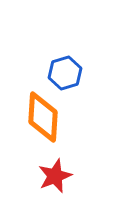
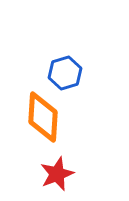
red star: moved 2 px right, 2 px up
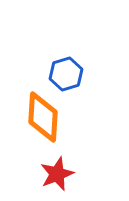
blue hexagon: moved 1 px right, 1 px down
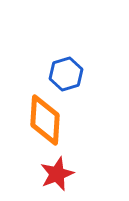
orange diamond: moved 2 px right, 3 px down
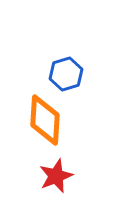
red star: moved 1 px left, 2 px down
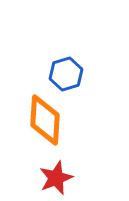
red star: moved 2 px down
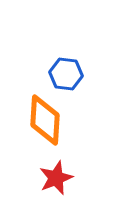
blue hexagon: rotated 24 degrees clockwise
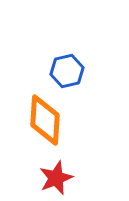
blue hexagon: moved 1 px right, 3 px up; rotated 20 degrees counterclockwise
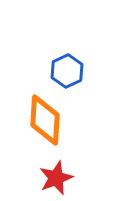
blue hexagon: rotated 12 degrees counterclockwise
